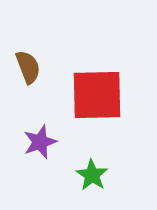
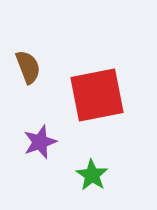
red square: rotated 10 degrees counterclockwise
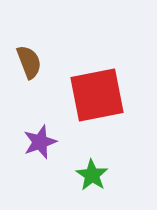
brown semicircle: moved 1 px right, 5 px up
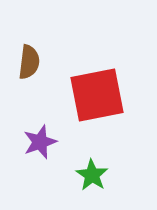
brown semicircle: rotated 28 degrees clockwise
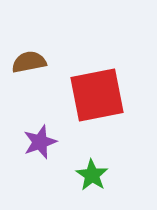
brown semicircle: rotated 108 degrees counterclockwise
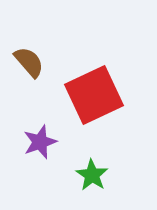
brown semicircle: rotated 60 degrees clockwise
red square: moved 3 px left; rotated 14 degrees counterclockwise
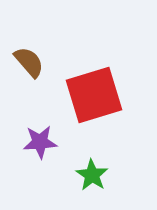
red square: rotated 8 degrees clockwise
purple star: rotated 16 degrees clockwise
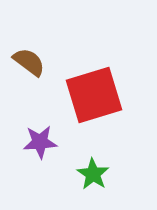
brown semicircle: rotated 12 degrees counterclockwise
green star: moved 1 px right, 1 px up
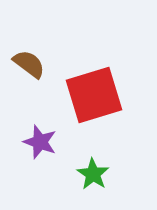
brown semicircle: moved 2 px down
purple star: rotated 24 degrees clockwise
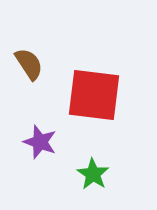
brown semicircle: rotated 20 degrees clockwise
red square: rotated 24 degrees clockwise
